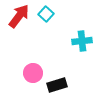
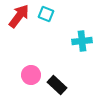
cyan square: rotated 21 degrees counterclockwise
pink circle: moved 2 px left, 2 px down
black rectangle: rotated 60 degrees clockwise
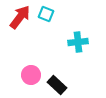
red arrow: moved 1 px right, 1 px down
cyan cross: moved 4 px left, 1 px down
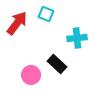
red arrow: moved 3 px left, 6 px down
cyan cross: moved 1 px left, 4 px up
black rectangle: moved 21 px up
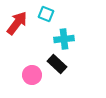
cyan cross: moved 13 px left, 1 px down
pink circle: moved 1 px right
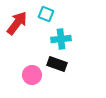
cyan cross: moved 3 px left
black rectangle: rotated 24 degrees counterclockwise
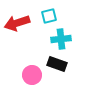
cyan square: moved 3 px right, 2 px down; rotated 35 degrees counterclockwise
red arrow: rotated 145 degrees counterclockwise
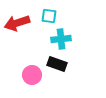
cyan square: rotated 21 degrees clockwise
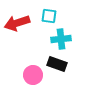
pink circle: moved 1 px right
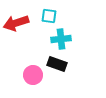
red arrow: moved 1 px left
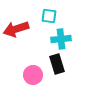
red arrow: moved 6 px down
black rectangle: rotated 54 degrees clockwise
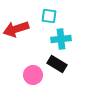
black rectangle: rotated 42 degrees counterclockwise
